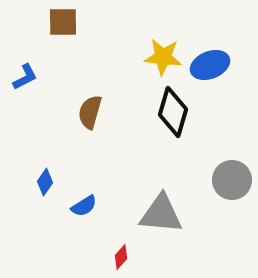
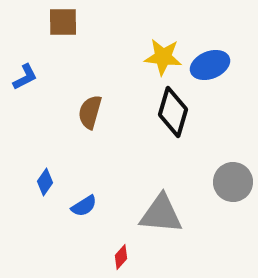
gray circle: moved 1 px right, 2 px down
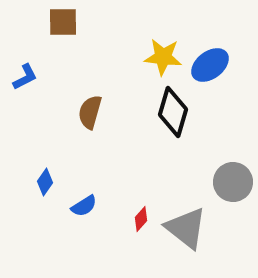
blue ellipse: rotated 15 degrees counterclockwise
gray triangle: moved 25 px right, 14 px down; rotated 33 degrees clockwise
red diamond: moved 20 px right, 38 px up
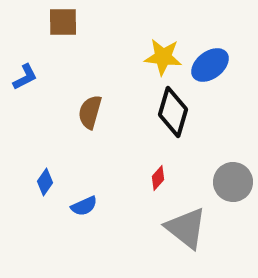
blue semicircle: rotated 8 degrees clockwise
red diamond: moved 17 px right, 41 px up
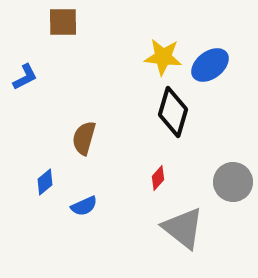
brown semicircle: moved 6 px left, 26 px down
blue diamond: rotated 16 degrees clockwise
gray triangle: moved 3 px left
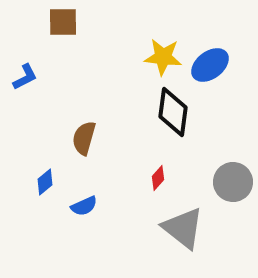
black diamond: rotated 9 degrees counterclockwise
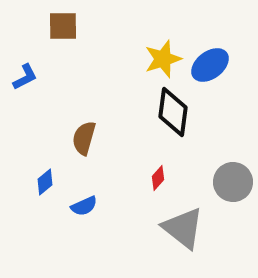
brown square: moved 4 px down
yellow star: moved 2 px down; rotated 24 degrees counterclockwise
